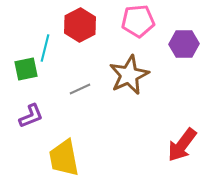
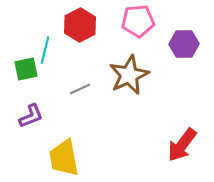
cyan line: moved 2 px down
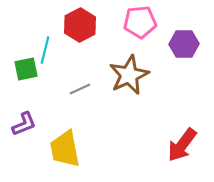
pink pentagon: moved 2 px right, 1 px down
purple L-shape: moved 7 px left, 8 px down
yellow trapezoid: moved 1 px right, 9 px up
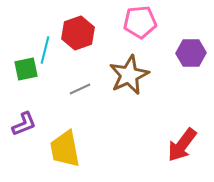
red hexagon: moved 2 px left, 8 px down; rotated 8 degrees clockwise
purple hexagon: moved 7 px right, 9 px down
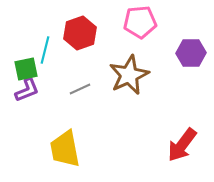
red hexagon: moved 2 px right
purple L-shape: moved 3 px right, 34 px up
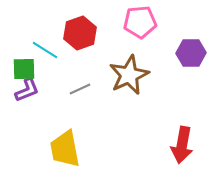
cyan line: rotated 72 degrees counterclockwise
green square: moved 2 px left; rotated 10 degrees clockwise
red arrow: rotated 27 degrees counterclockwise
